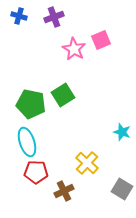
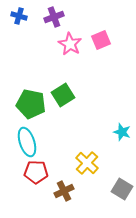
pink star: moved 4 px left, 5 px up
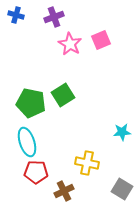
blue cross: moved 3 px left, 1 px up
green pentagon: moved 1 px up
cyan star: rotated 24 degrees counterclockwise
yellow cross: rotated 30 degrees counterclockwise
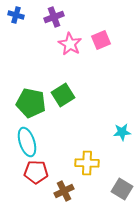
yellow cross: rotated 10 degrees counterclockwise
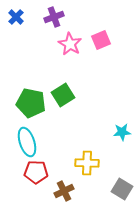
blue cross: moved 2 px down; rotated 28 degrees clockwise
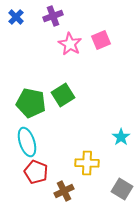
purple cross: moved 1 px left, 1 px up
cyan star: moved 1 px left, 5 px down; rotated 30 degrees counterclockwise
red pentagon: rotated 20 degrees clockwise
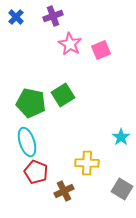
pink square: moved 10 px down
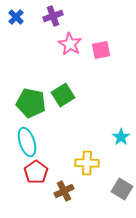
pink square: rotated 12 degrees clockwise
red pentagon: rotated 15 degrees clockwise
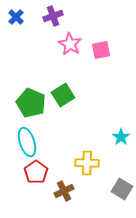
green pentagon: rotated 12 degrees clockwise
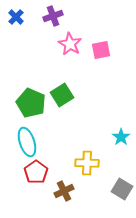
green square: moved 1 px left
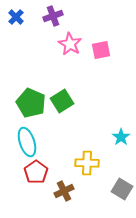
green square: moved 6 px down
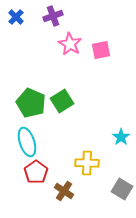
brown cross: rotated 30 degrees counterclockwise
